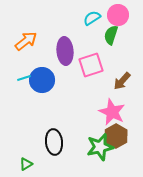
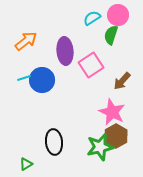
pink square: rotated 15 degrees counterclockwise
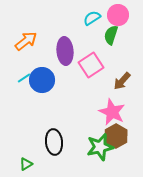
cyan line: rotated 16 degrees counterclockwise
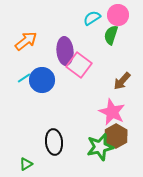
pink square: moved 12 px left; rotated 20 degrees counterclockwise
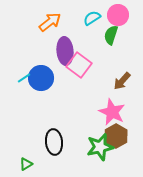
orange arrow: moved 24 px right, 19 px up
blue circle: moved 1 px left, 2 px up
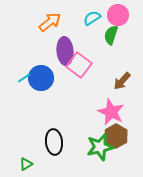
pink star: moved 1 px left
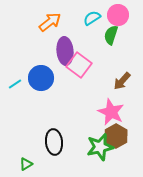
cyan line: moved 9 px left, 6 px down
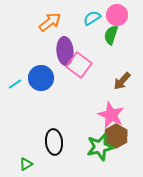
pink circle: moved 1 px left
pink star: moved 3 px down
